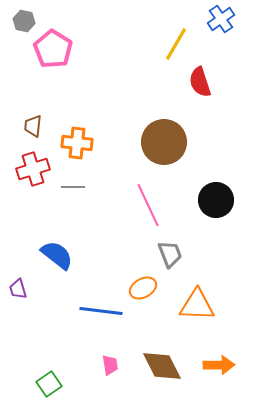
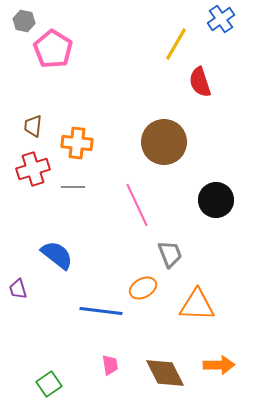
pink line: moved 11 px left
brown diamond: moved 3 px right, 7 px down
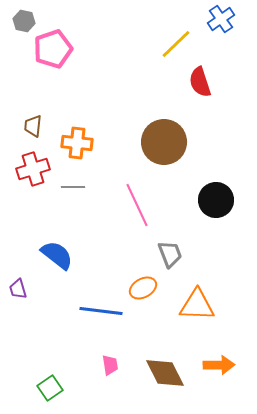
yellow line: rotated 16 degrees clockwise
pink pentagon: rotated 21 degrees clockwise
green square: moved 1 px right, 4 px down
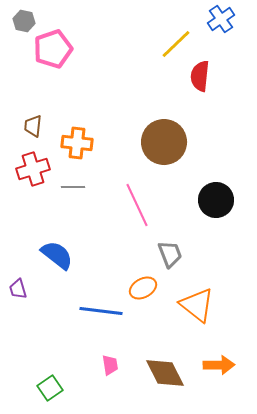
red semicircle: moved 6 px up; rotated 24 degrees clockwise
orange triangle: rotated 36 degrees clockwise
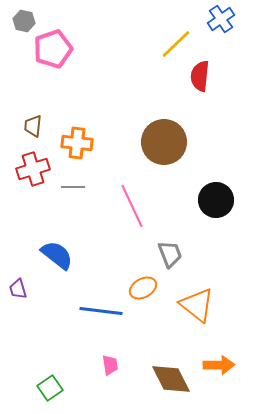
pink line: moved 5 px left, 1 px down
brown diamond: moved 6 px right, 6 px down
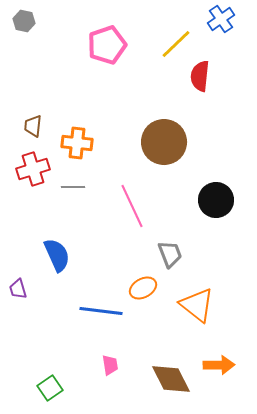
pink pentagon: moved 54 px right, 4 px up
blue semicircle: rotated 28 degrees clockwise
